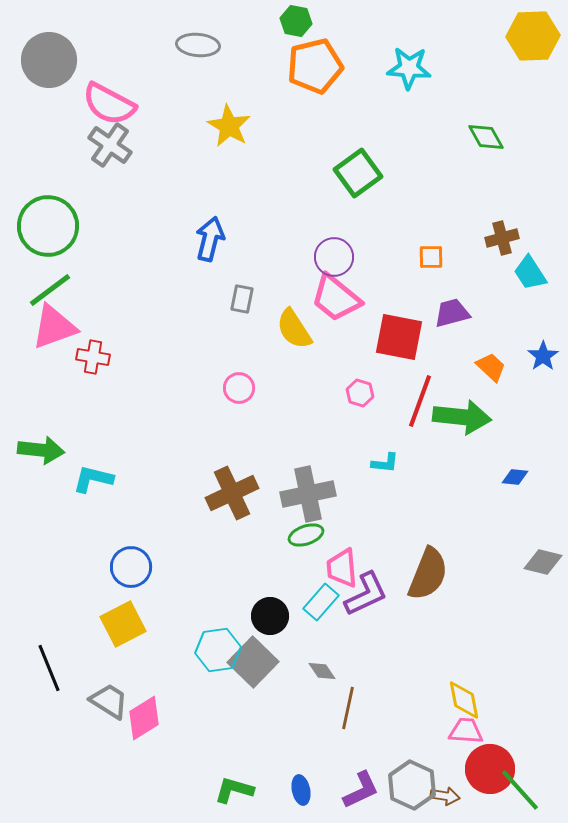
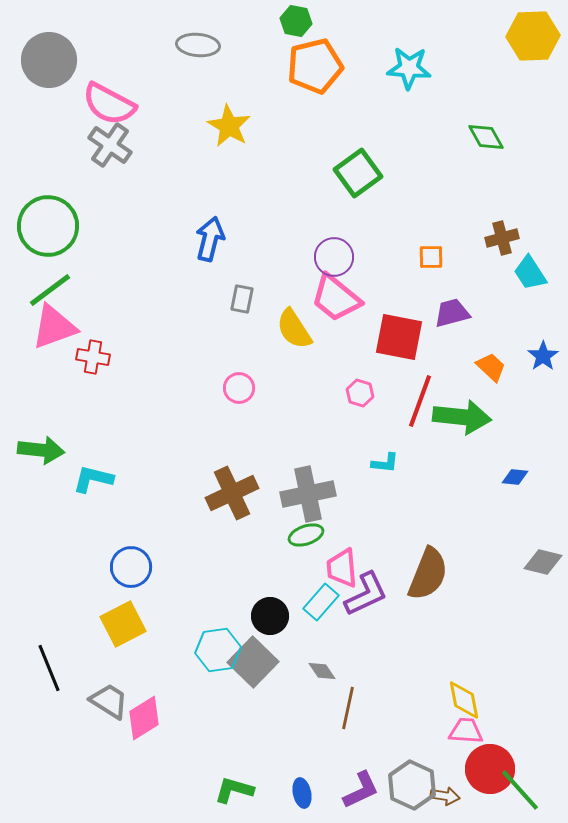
blue ellipse at (301, 790): moved 1 px right, 3 px down
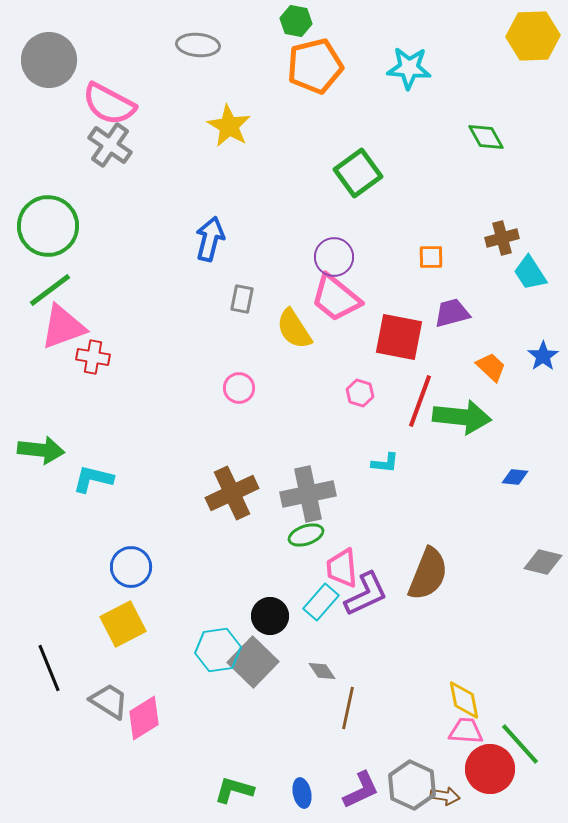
pink triangle at (54, 327): moved 9 px right
green line at (520, 790): moved 46 px up
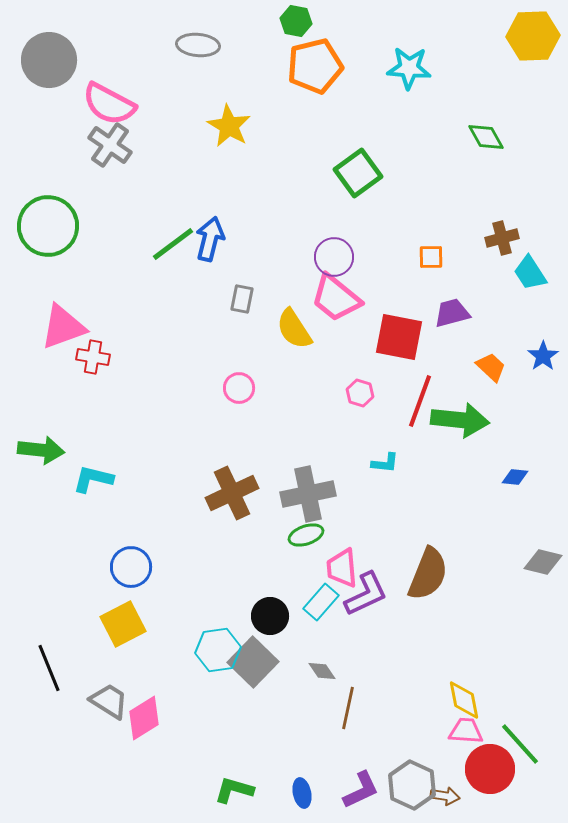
green line at (50, 290): moved 123 px right, 46 px up
green arrow at (462, 417): moved 2 px left, 3 px down
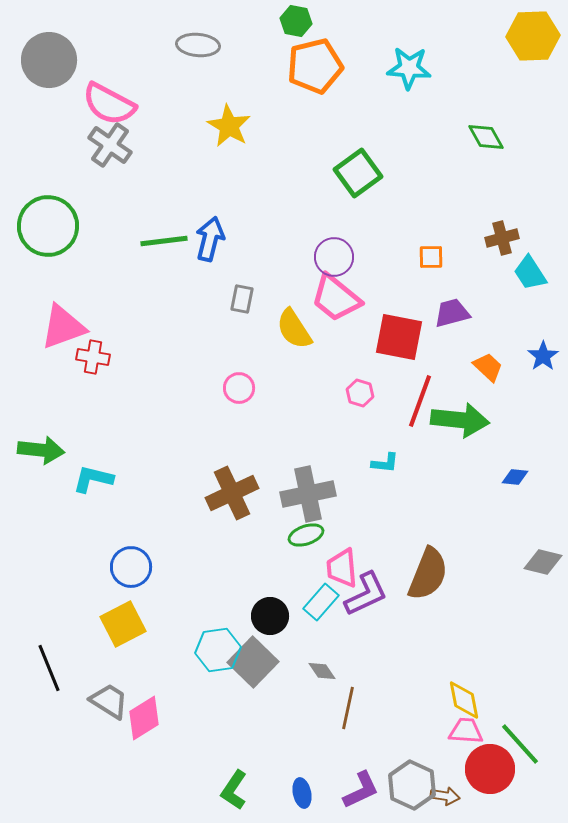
green line at (173, 244): moved 9 px left, 3 px up; rotated 30 degrees clockwise
orange trapezoid at (491, 367): moved 3 px left
green L-shape at (234, 790): rotated 72 degrees counterclockwise
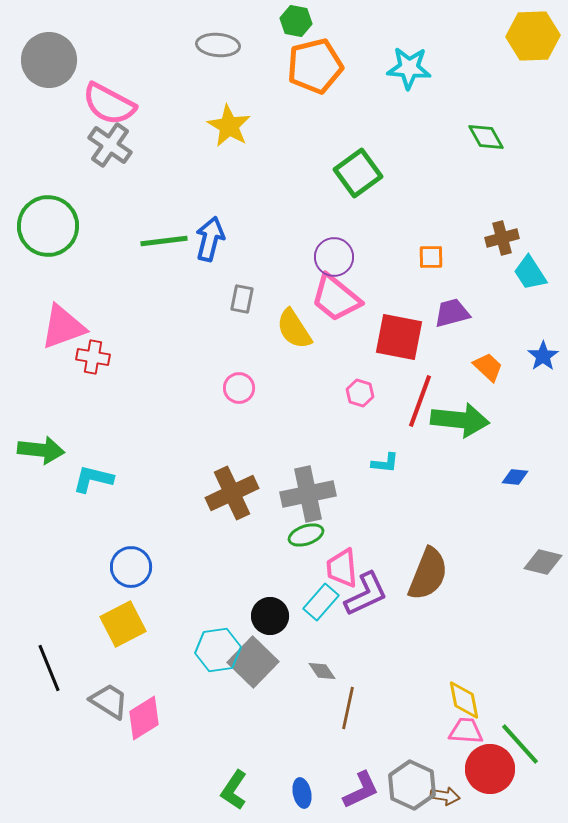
gray ellipse at (198, 45): moved 20 px right
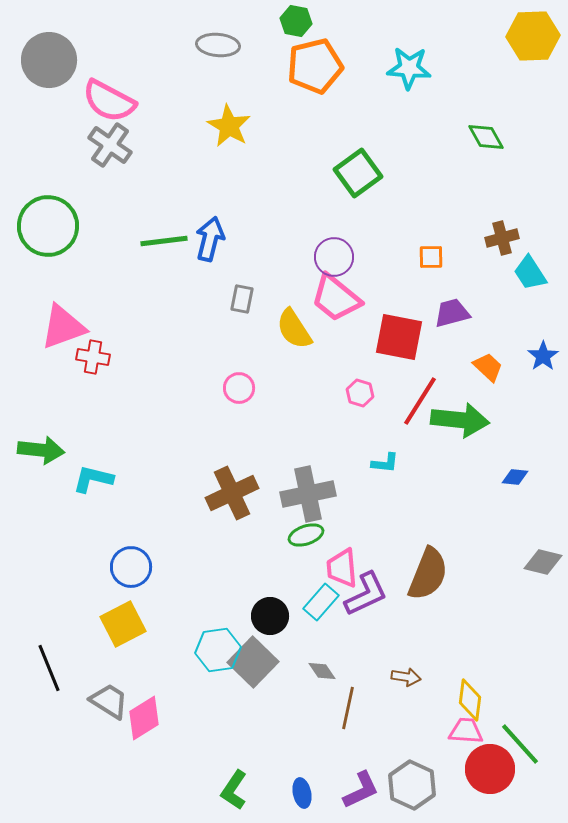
pink semicircle at (109, 104): moved 3 px up
red line at (420, 401): rotated 12 degrees clockwise
yellow diamond at (464, 700): moved 6 px right; rotated 18 degrees clockwise
brown arrow at (445, 796): moved 39 px left, 119 px up
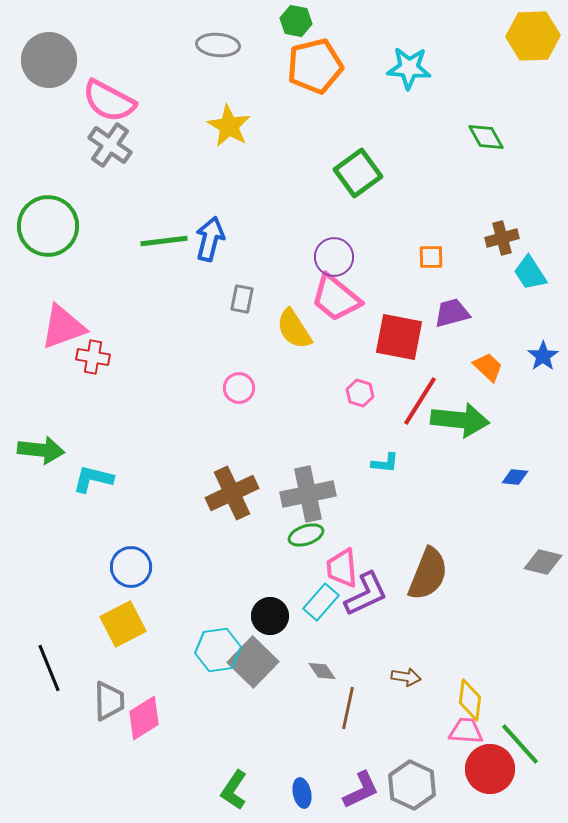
gray trapezoid at (109, 701): rotated 57 degrees clockwise
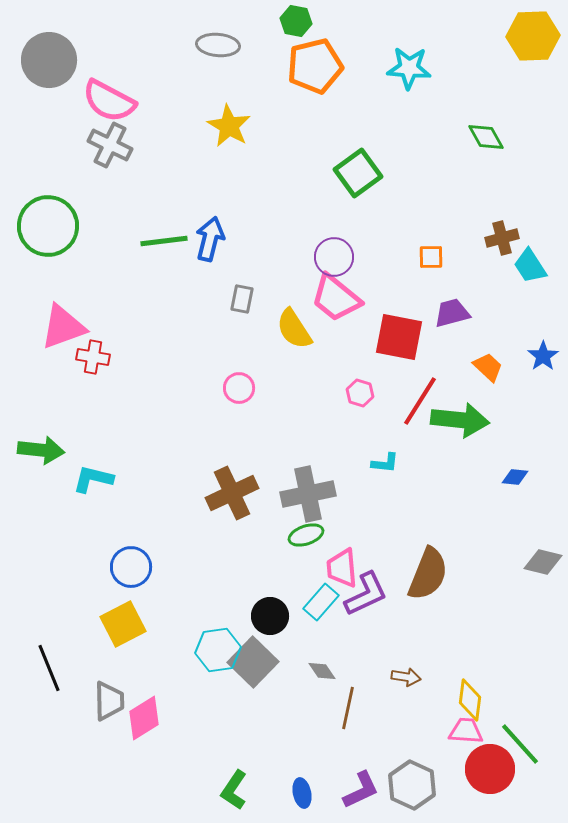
gray cross at (110, 145): rotated 9 degrees counterclockwise
cyan trapezoid at (530, 273): moved 7 px up
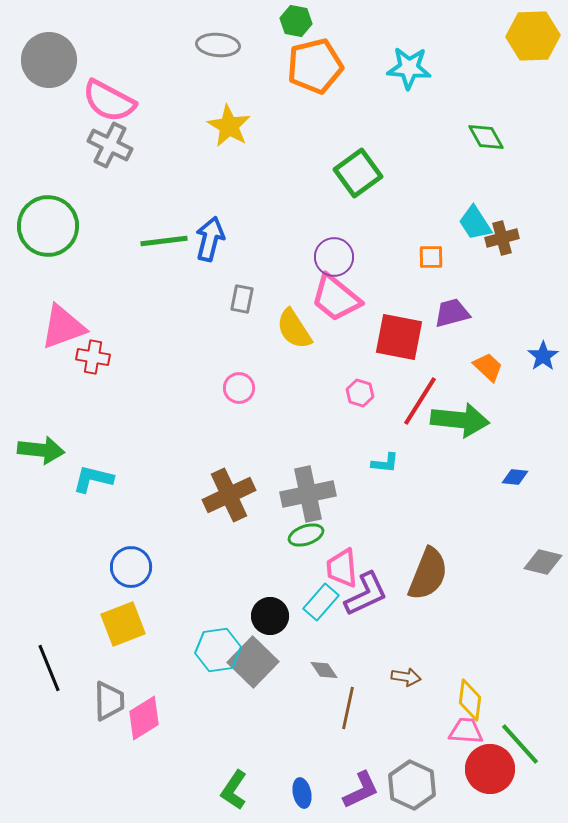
cyan trapezoid at (530, 266): moved 55 px left, 43 px up
brown cross at (232, 493): moved 3 px left, 2 px down
yellow square at (123, 624): rotated 6 degrees clockwise
gray diamond at (322, 671): moved 2 px right, 1 px up
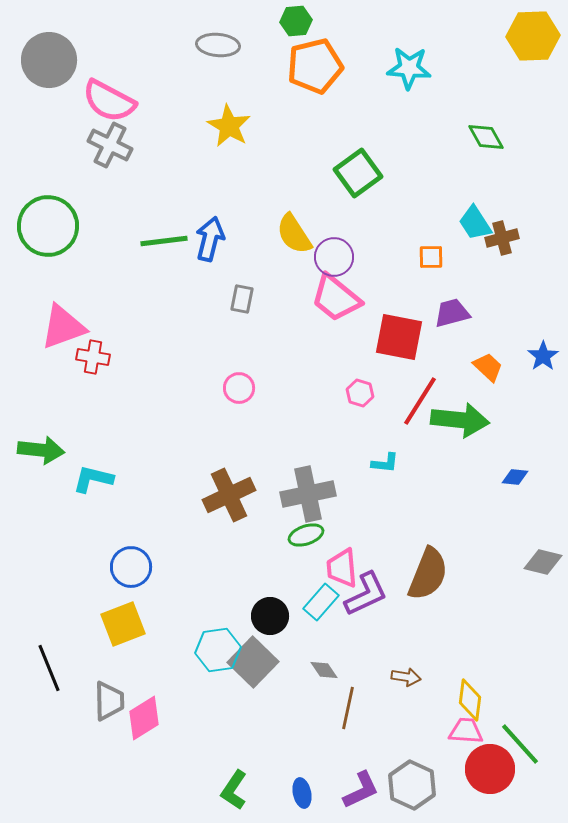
green hexagon at (296, 21): rotated 16 degrees counterclockwise
yellow semicircle at (294, 329): moved 95 px up
